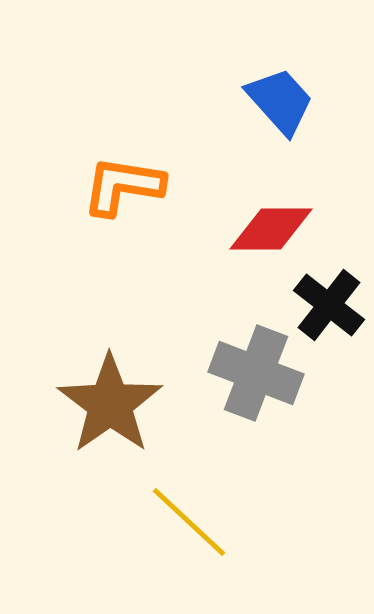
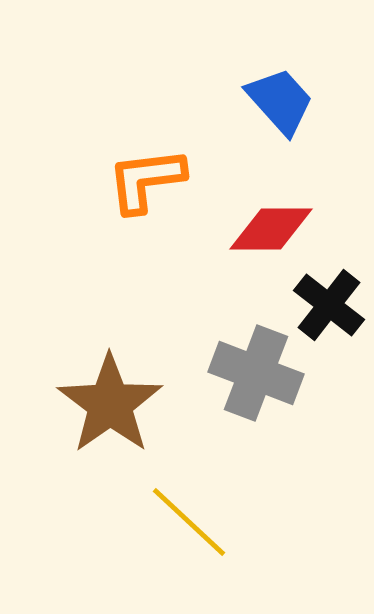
orange L-shape: moved 23 px right, 6 px up; rotated 16 degrees counterclockwise
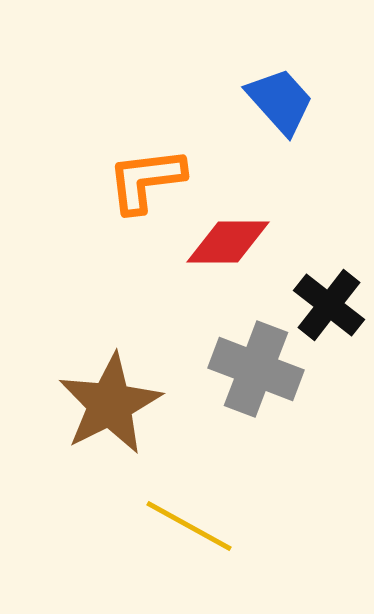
red diamond: moved 43 px left, 13 px down
gray cross: moved 4 px up
brown star: rotated 8 degrees clockwise
yellow line: moved 4 px down; rotated 14 degrees counterclockwise
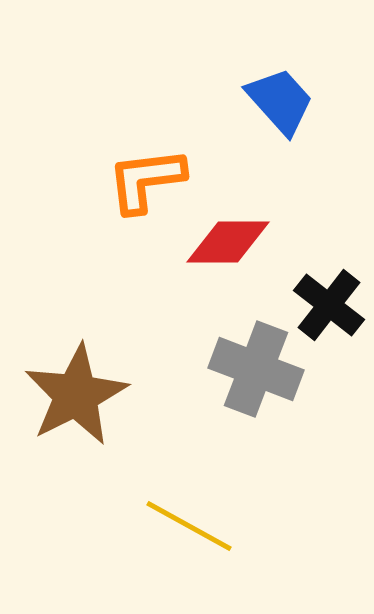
brown star: moved 34 px left, 9 px up
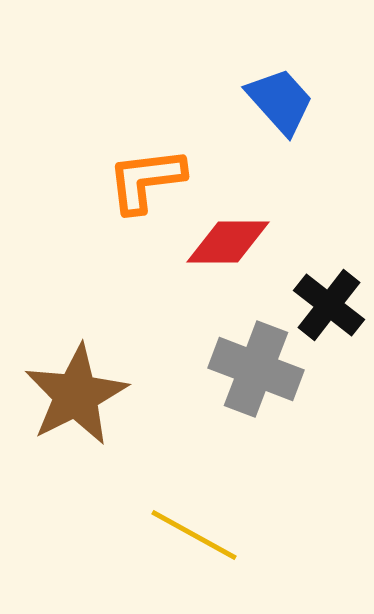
yellow line: moved 5 px right, 9 px down
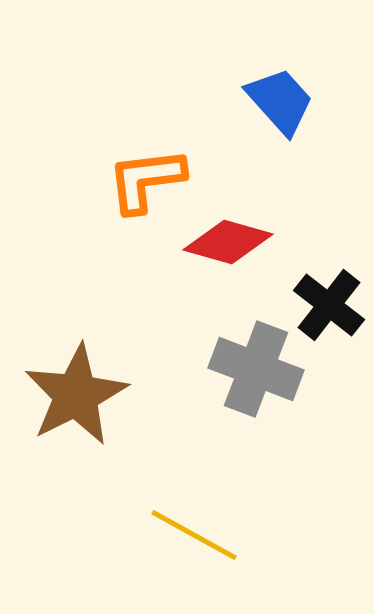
red diamond: rotated 16 degrees clockwise
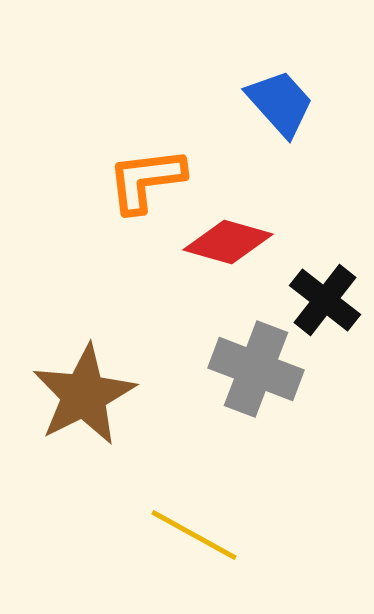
blue trapezoid: moved 2 px down
black cross: moved 4 px left, 5 px up
brown star: moved 8 px right
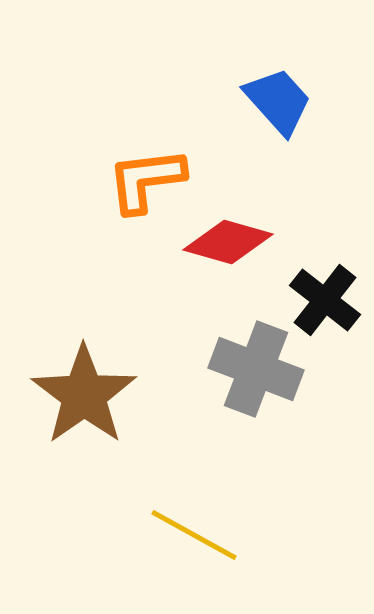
blue trapezoid: moved 2 px left, 2 px up
brown star: rotated 8 degrees counterclockwise
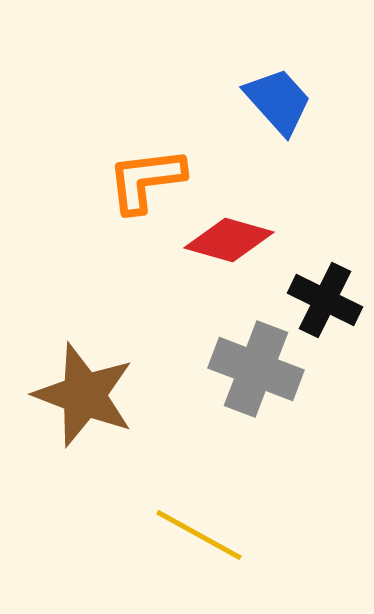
red diamond: moved 1 px right, 2 px up
black cross: rotated 12 degrees counterclockwise
brown star: rotated 16 degrees counterclockwise
yellow line: moved 5 px right
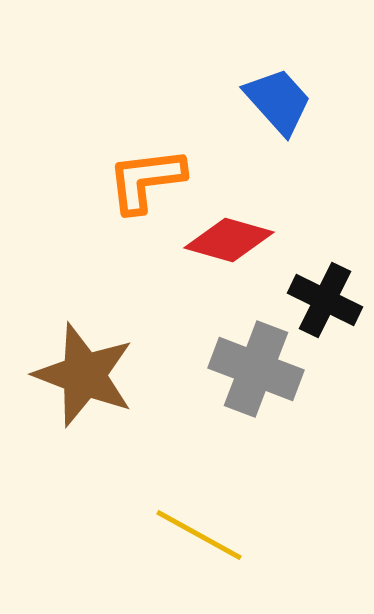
brown star: moved 20 px up
